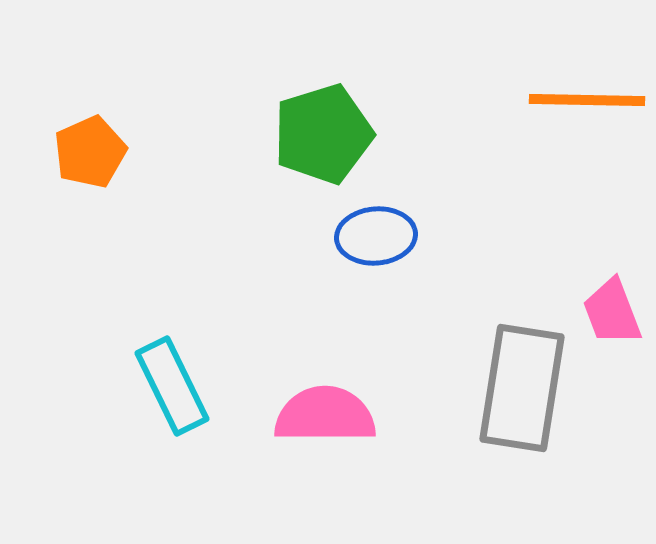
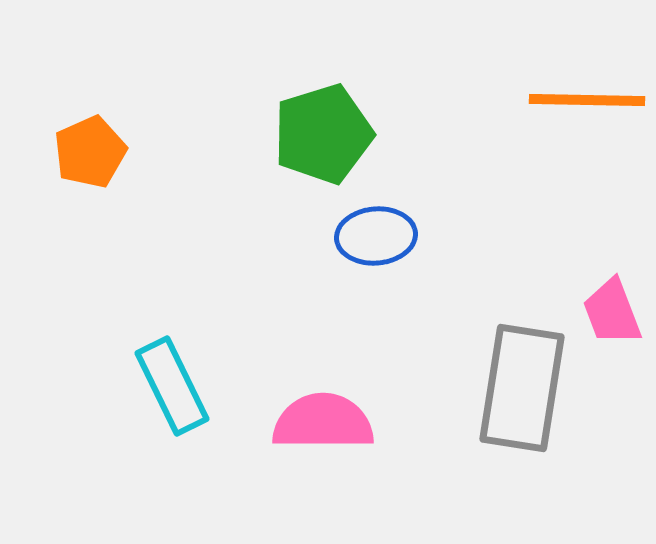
pink semicircle: moved 2 px left, 7 px down
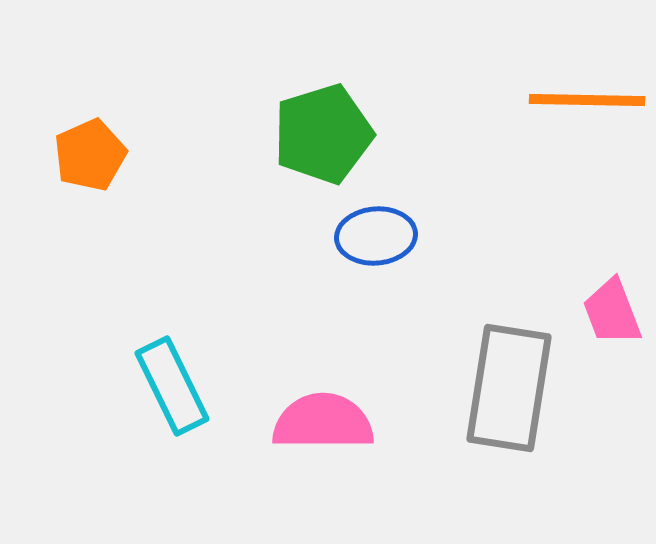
orange pentagon: moved 3 px down
gray rectangle: moved 13 px left
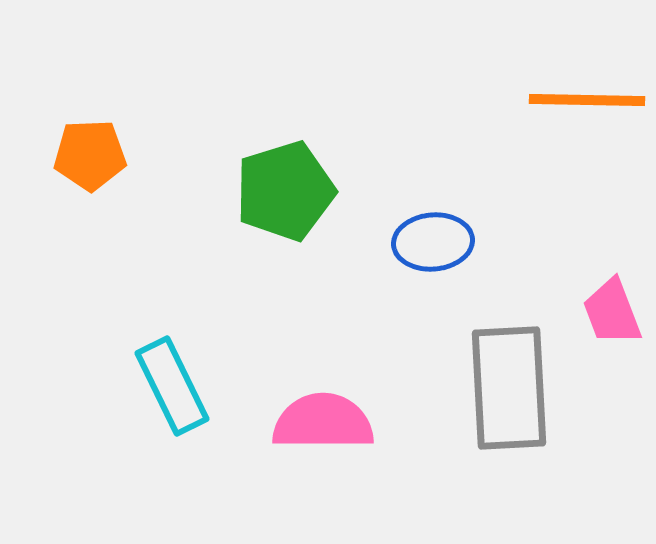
green pentagon: moved 38 px left, 57 px down
orange pentagon: rotated 22 degrees clockwise
blue ellipse: moved 57 px right, 6 px down
gray rectangle: rotated 12 degrees counterclockwise
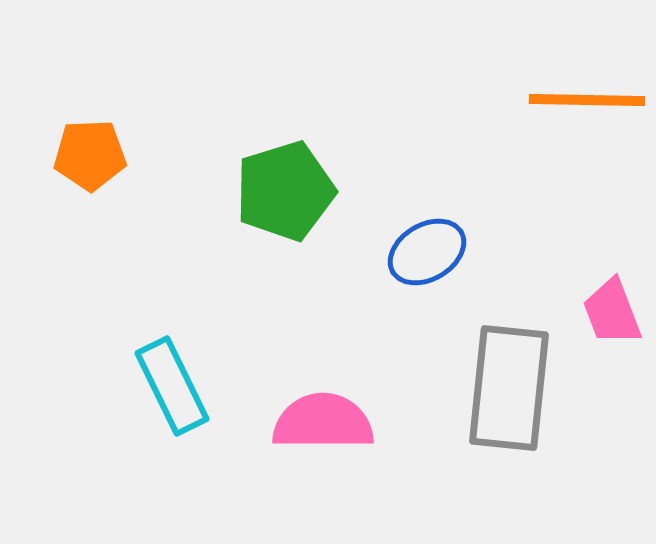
blue ellipse: moved 6 px left, 10 px down; rotated 26 degrees counterclockwise
gray rectangle: rotated 9 degrees clockwise
